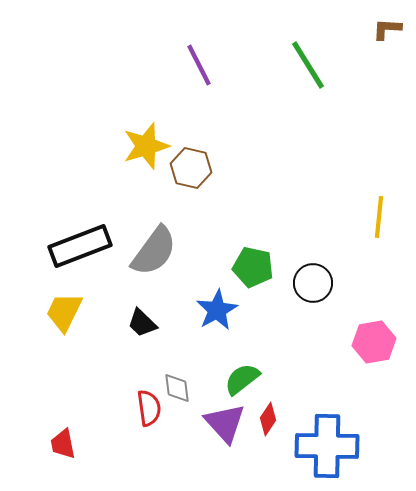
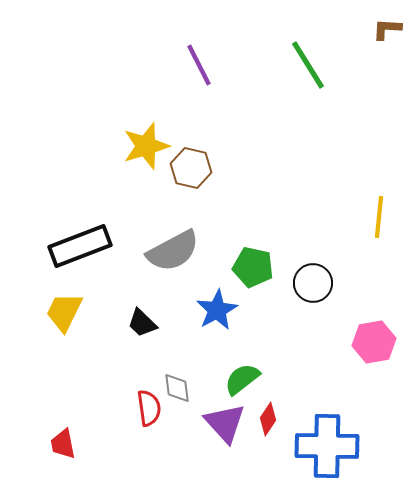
gray semicircle: moved 19 px right; rotated 26 degrees clockwise
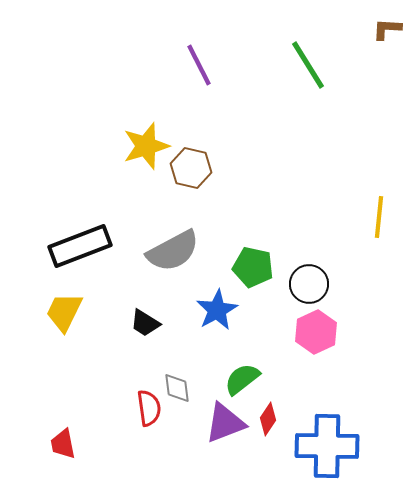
black circle: moved 4 px left, 1 px down
black trapezoid: moved 3 px right; rotated 12 degrees counterclockwise
pink hexagon: moved 58 px left, 10 px up; rotated 15 degrees counterclockwise
purple triangle: rotated 51 degrees clockwise
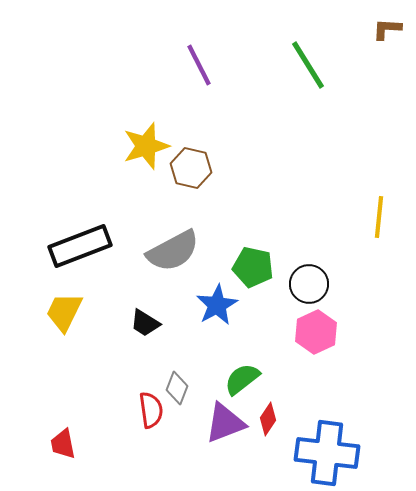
blue star: moved 5 px up
gray diamond: rotated 28 degrees clockwise
red semicircle: moved 2 px right, 2 px down
blue cross: moved 7 px down; rotated 6 degrees clockwise
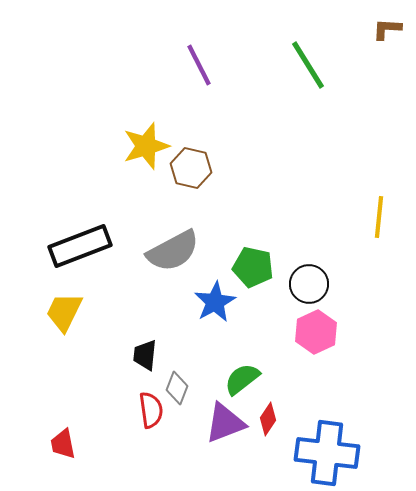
blue star: moved 2 px left, 3 px up
black trapezoid: moved 32 px down; rotated 64 degrees clockwise
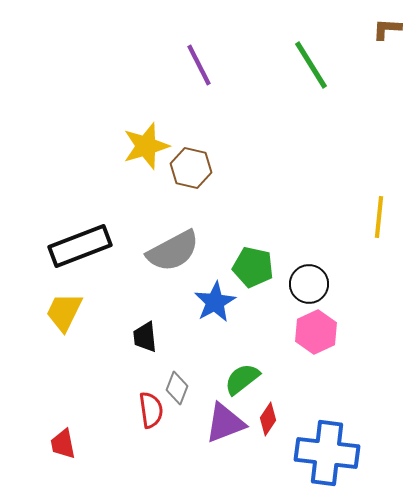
green line: moved 3 px right
black trapezoid: moved 18 px up; rotated 12 degrees counterclockwise
